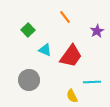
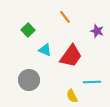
purple star: rotated 24 degrees counterclockwise
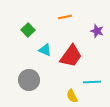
orange line: rotated 64 degrees counterclockwise
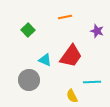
cyan triangle: moved 10 px down
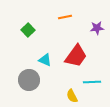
purple star: moved 3 px up; rotated 24 degrees counterclockwise
red trapezoid: moved 5 px right
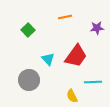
cyan triangle: moved 3 px right, 1 px up; rotated 24 degrees clockwise
cyan line: moved 1 px right
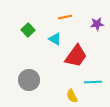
purple star: moved 4 px up
cyan triangle: moved 7 px right, 20 px up; rotated 16 degrees counterclockwise
